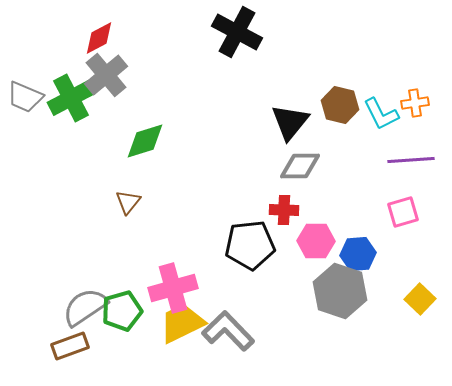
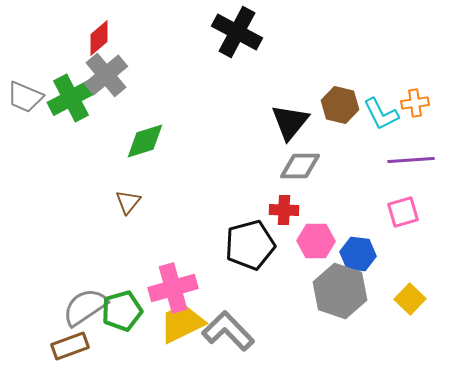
red diamond: rotated 12 degrees counterclockwise
black pentagon: rotated 9 degrees counterclockwise
blue hexagon: rotated 12 degrees clockwise
yellow square: moved 10 px left
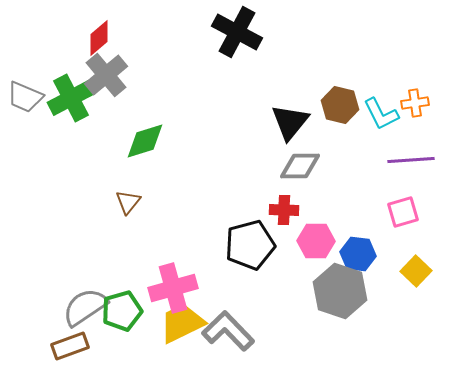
yellow square: moved 6 px right, 28 px up
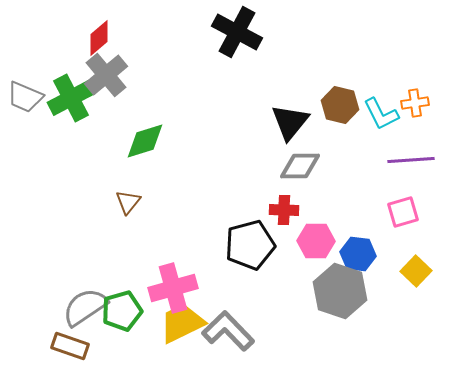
brown rectangle: rotated 39 degrees clockwise
